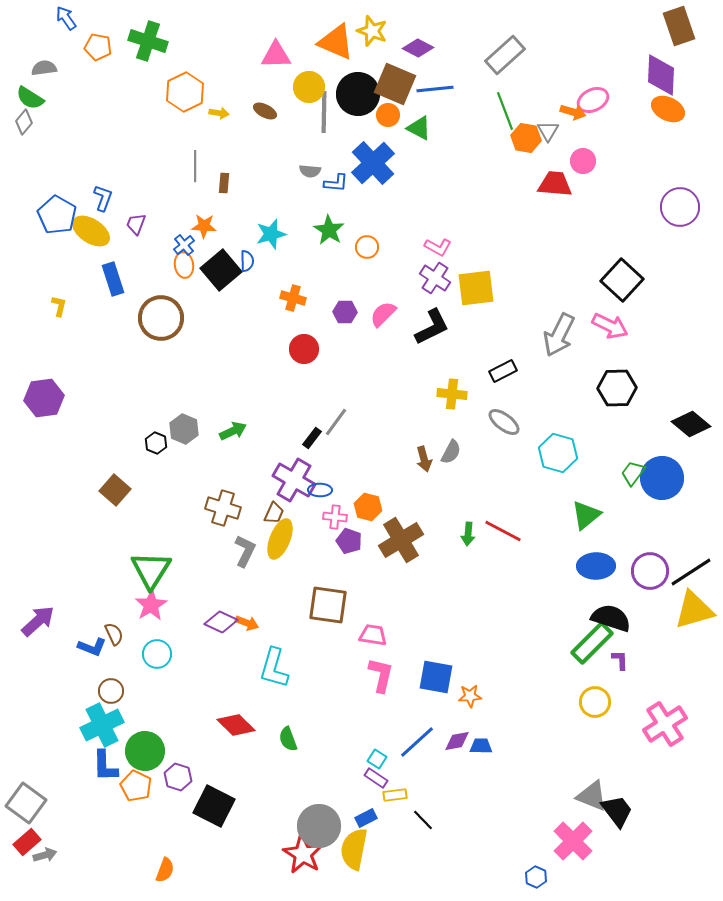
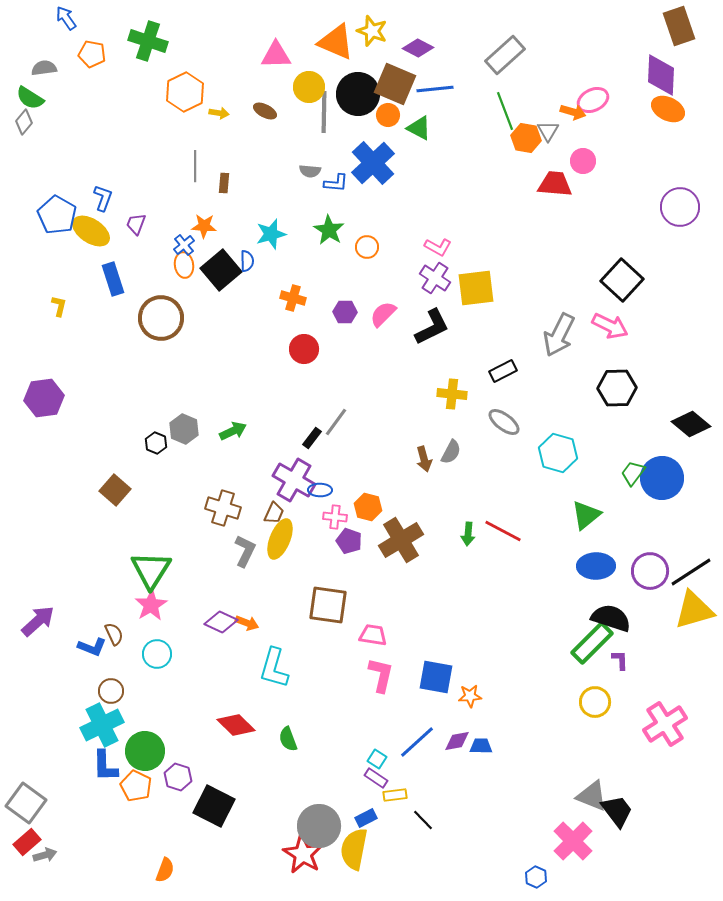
orange pentagon at (98, 47): moved 6 px left, 7 px down
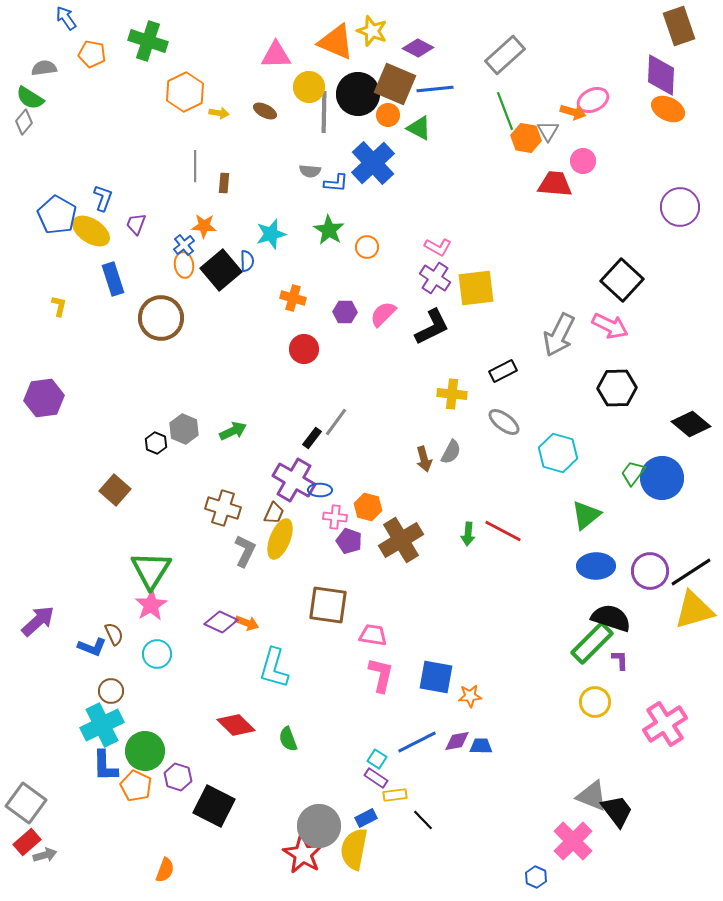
blue line at (417, 742): rotated 15 degrees clockwise
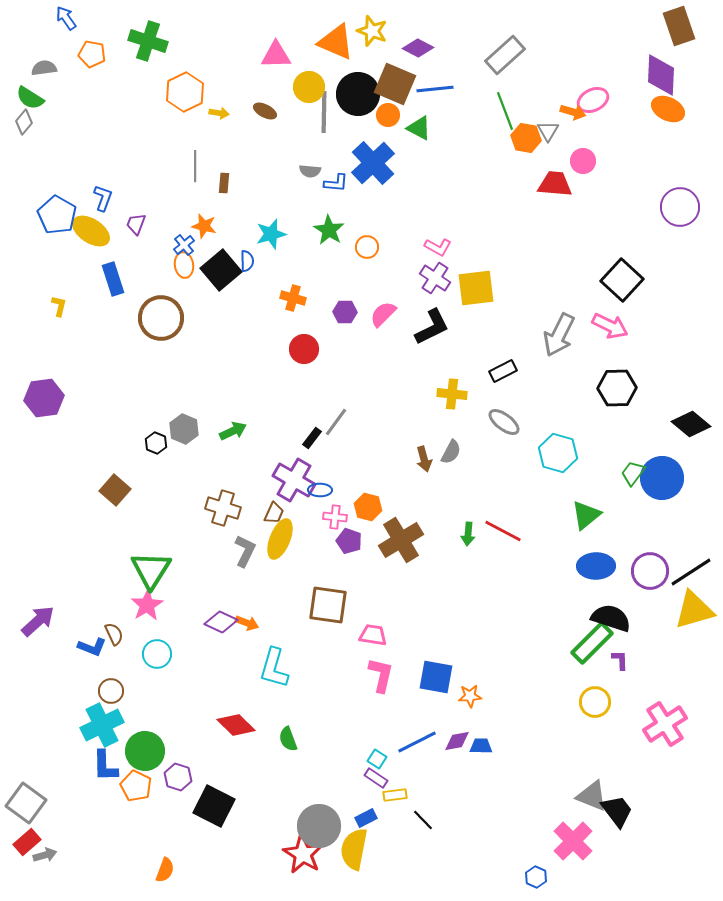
orange star at (204, 226): rotated 10 degrees clockwise
pink star at (151, 605): moved 4 px left
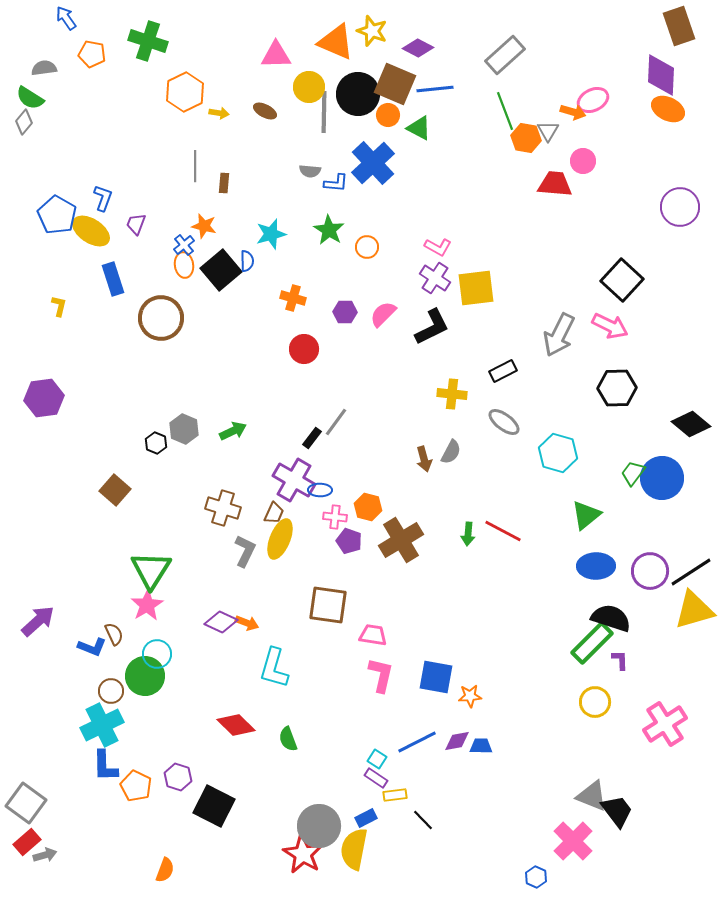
green circle at (145, 751): moved 75 px up
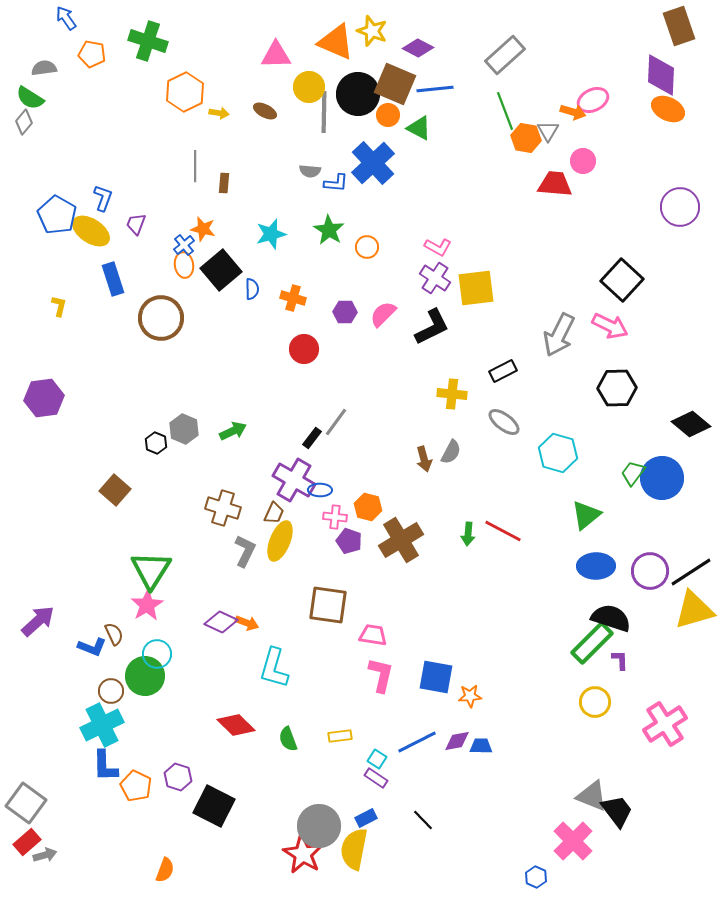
orange star at (204, 226): moved 1 px left, 3 px down
blue semicircle at (247, 261): moved 5 px right, 28 px down
yellow ellipse at (280, 539): moved 2 px down
yellow rectangle at (395, 795): moved 55 px left, 59 px up
